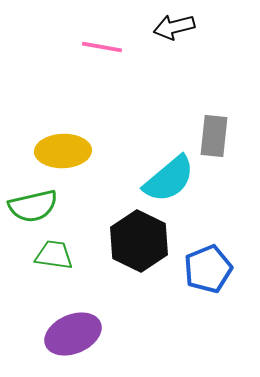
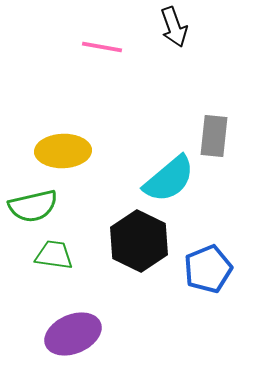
black arrow: rotated 96 degrees counterclockwise
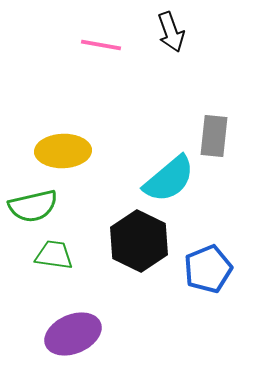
black arrow: moved 3 px left, 5 px down
pink line: moved 1 px left, 2 px up
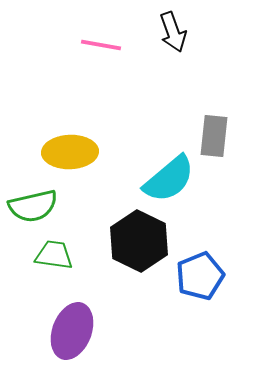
black arrow: moved 2 px right
yellow ellipse: moved 7 px right, 1 px down
blue pentagon: moved 8 px left, 7 px down
purple ellipse: moved 1 px left, 3 px up; rotated 46 degrees counterclockwise
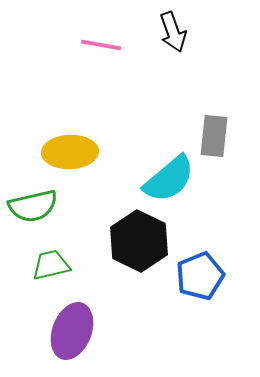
green trapezoid: moved 3 px left, 10 px down; rotated 21 degrees counterclockwise
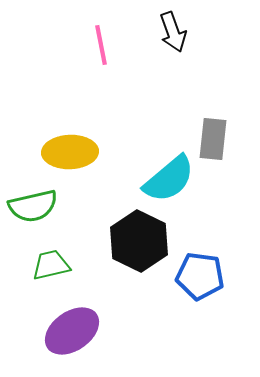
pink line: rotated 69 degrees clockwise
gray rectangle: moved 1 px left, 3 px down
blue pentagon: rotated 30 degrees clockwise
purple ellipse: rotated 34 degrees clockwise
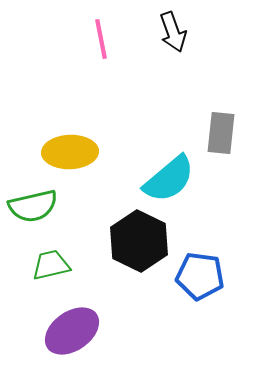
pink line: moved 6 px up
gray rectangle: moved 8 px right, 6 px up
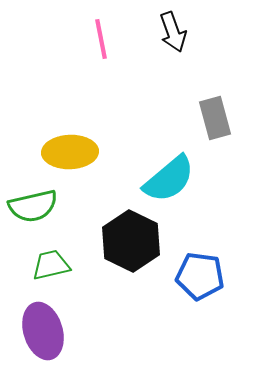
gray rectangle: moved 6 px left, 15 px up; rotated 21 degrees counterclockwise
black hexagon: moved 8 px left
purple ellipse: moved 29 px left; rotated 72 degrees counterclockwise
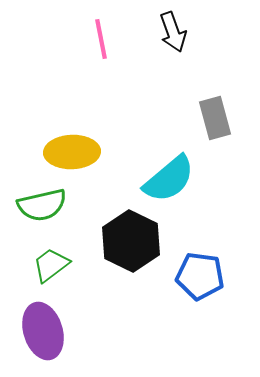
yellow ellipse: moved 2 px right
green semicircle: moved 9 px right, 1 px up
green trapezoid: rotated 24 degrees counterclockwise
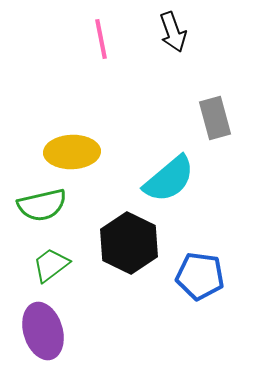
black hexagon: moved 2 px left, 2 px down
